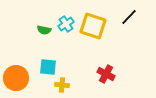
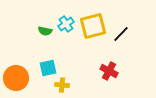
black line: moved 8 px left, 17 px down
yellow square: rotated 32 degrees counterclockwise
green semicircle: moved 1 px right, 1 px down
cyan square: moved 1 px down; rotated 18 degrees counterclockwise
red cross: moved 3 px right, 3 px up
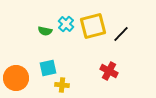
cyan cross: rotated 14 degrees counterclockwise
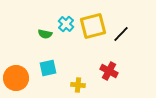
green semicircle: moved 3 px down
yellow cross: moved 16 px right
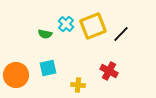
yellow square: rotated 8 degrees counterclockwise
orange circle: moved 3 px up
